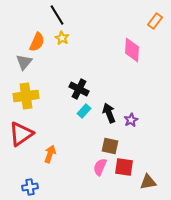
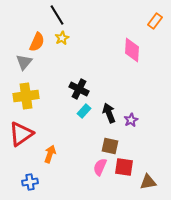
yellow star: rotated 16 degrees clockwise
blue cross: moved 5 px up
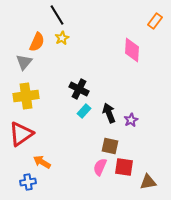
orange arrow: moved 8 px left, 8 px down; rotated 78 degrees counterclockwise
blue cross: moved 2 px left
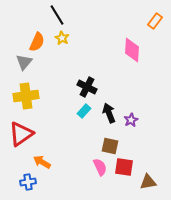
yellow star: rotated 16 degrees counterclockwise
black cross: moved 8 px right, 2 px up
pink semicircle: rotated 132 degrees clockwise
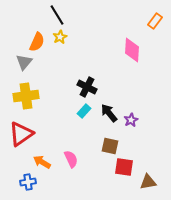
yellow star: moved 2 px left, 1 px up; rotated 16 degrees clockwise
black arrow: rotated 18 degrees counterclockwise
pink semicircle: moved 29 px left, 8 px up
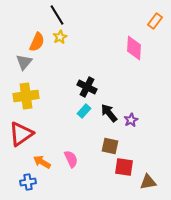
pink diamond: moved 2 px right, 2 px up
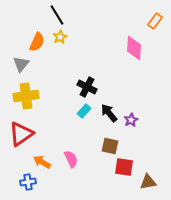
gray triangle: moved 3 px left, 2 px down
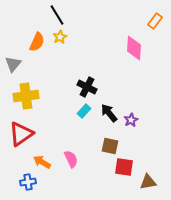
gray triangle: moved 8 px left
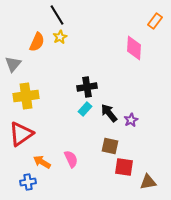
black cross: rotated 36 degrees counterclockwise
cyan rectangle: moved 1 px right, 2 px up
